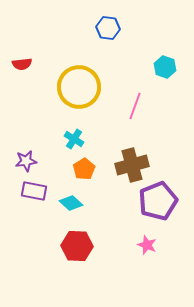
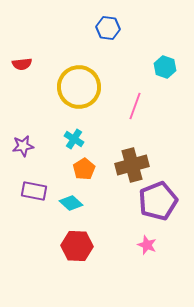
purple star: moved 3 px left, 15 px up
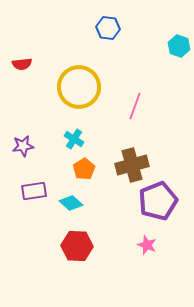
cyan hexagon: moved 14 px right, 21 px up
purple rectangle: rotated 20 degrees counterclockwise
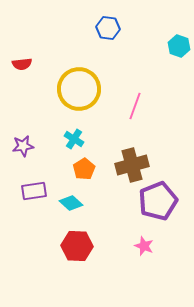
yellow circle: moved 2 px down
pink star: moved 3 px left, 1 px down
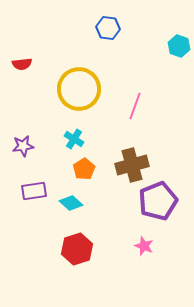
red hexagon: moved 3 px down; rotated 20 degrees counterclockwise
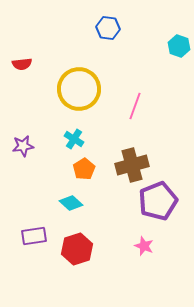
purple rectangle: moved 45 px down
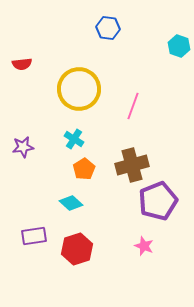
pink line: moved 2 px left
purple star: moved 1 px down
